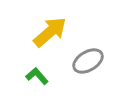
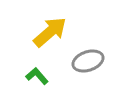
gray ellipse: rotated 12 degrees clockwise
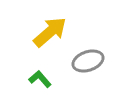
green L-shape: moved 3 px right, 3 px down
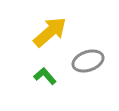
green L-shape: moved 5 px right, 3 px up
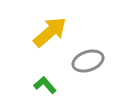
green L-shape: moved 9 px down
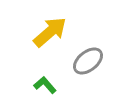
gray ellipse: rotated 20 degrees counterclockwise
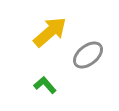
gray ellipse: moved 6 px up
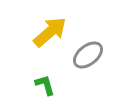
green L-shape: rotated 25 degrees clockwise
